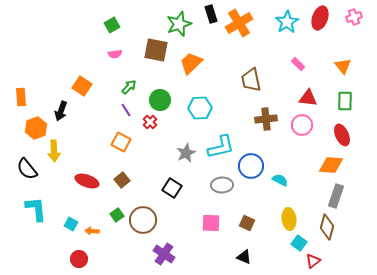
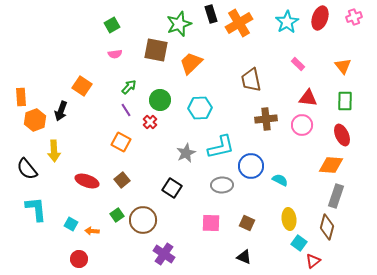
orange hexagon at (36, 128): moved 1 px left, 8 px up
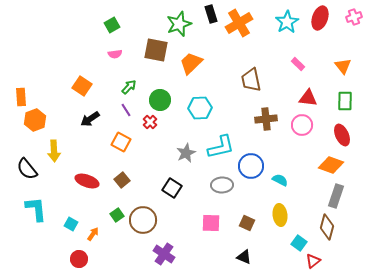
black arrow at (61, 111): moved 29 px right, 8 px down; rotated 36 degrees clockwise
orange diamond at (331, 165): rotated 15 degrees clockwise
yellow ellipse at (289, 219): moved 9 px left, 4 px up
orange arrow at (92, 231): moved 1 px right, 3 px down; rotated 120 degrees clockwise
